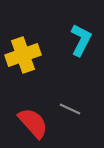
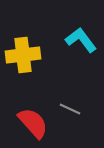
cyan L-shape: rotated 64 degrees counterclockwise
yellow cross: rotated 12 degrees clockwise
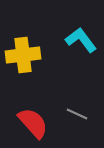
gray line: moved 7 px right, 5 px down
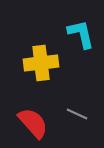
cyan L-shape: moved 6 px up; rotated 24 degrees clockwise
yellow cross: moved 18 px right, 8 px down
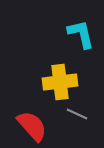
yellow cross: moved 19 px right, 19 px down
red semicircle: moved 1 px left, 3 px down
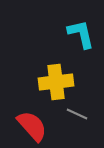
yellow cross: moved 4 px left
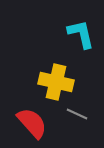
yellow cross: rotated 20 degrees clockwise
red semicircle: moved 3 px up
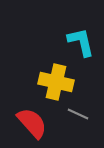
cyan L-shape: moved 8 px down
gray line: moved 1 px right
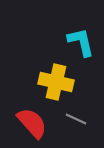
gray line: moved 2 px left, 5 px down
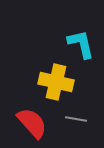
cyan L-shape: moved 2 px down
gray line: rotated 15 degrees counterclockwise
